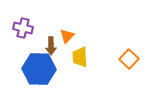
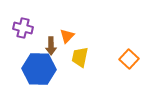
yellow trapezoid: rotated 15 degrees clockwise
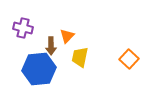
blue hexagon: rotated 8 degrees counterclockwise
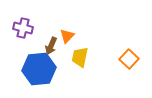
brown arrow: rotated 24 degrees clockwise
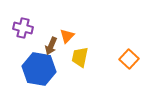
blue hexagon: rotated 16 degrees clockwise
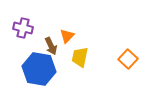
brown arrow: rotated 48 degrees counterclockwise
orange square: moved 1 px left
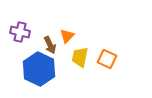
purple cross: moved 3 px left, 4 px down
brown arrow: moved 1 px left, 1 px up
orange square: moved 21 px left; rotated 18 degrees counterclockwise
blue hexagon: rotated 16 degrees clockwise
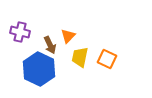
orange triangle: moved 1 px right
